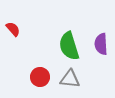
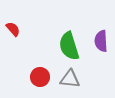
purple semicircle: moved 3 px up
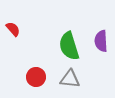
red circle: moved 4 px left
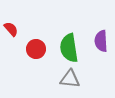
red semicircle: moved 2 px left
green semicircle: moved 2 px down; rotated 8 degrees clockwise
red circle: moved 28 px up
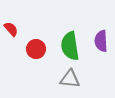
green semicircle: moved 1 px right, 2 px up
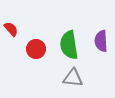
green semicircle: moved 1 px left, 1 px up
gray triangle: moved 3 px right, 1 px up
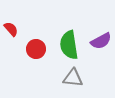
purple semicircle: rotated 115 degrees counterclockwise
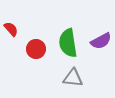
green semicircle: moved 1 px left, 2 px up
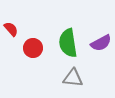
purple semicircle: moved 2 px down
red circle: moved 3 px left, 1 px up
